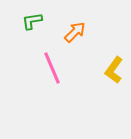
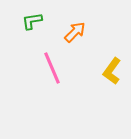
yellow L-shape: moved 2 px left, 1 px down
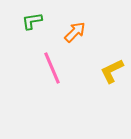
yellow L-shape: rotated 28 degrees clockwise
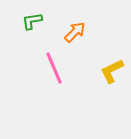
pink line: moved 2 px right
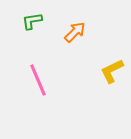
pink line: moved 16 px left, 12 px down
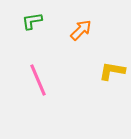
orange arrow: moved 6 px right, 2 px up
yellow L-shape: rotated 36 degrees clockwise
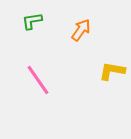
orange arrow: rotated 10 degrees counterclockwise
pink line: rotated 12 degrees counterclockwise
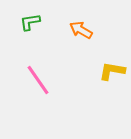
green L-shape: moved 2 px left, 1 px down
orange arrow: rotated 95 degrees counterclockwise
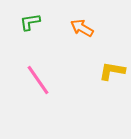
orange arrow: moved 1 px right, 2 px up
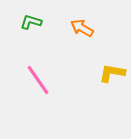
green L-shape: moved 1 px right; rotated 25 degrees clockwise
yellow L-shape: moved 2 px down
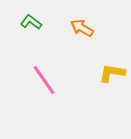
green L-shape: rotated 20 degrees clockwise
pink line: moved 6 px right
